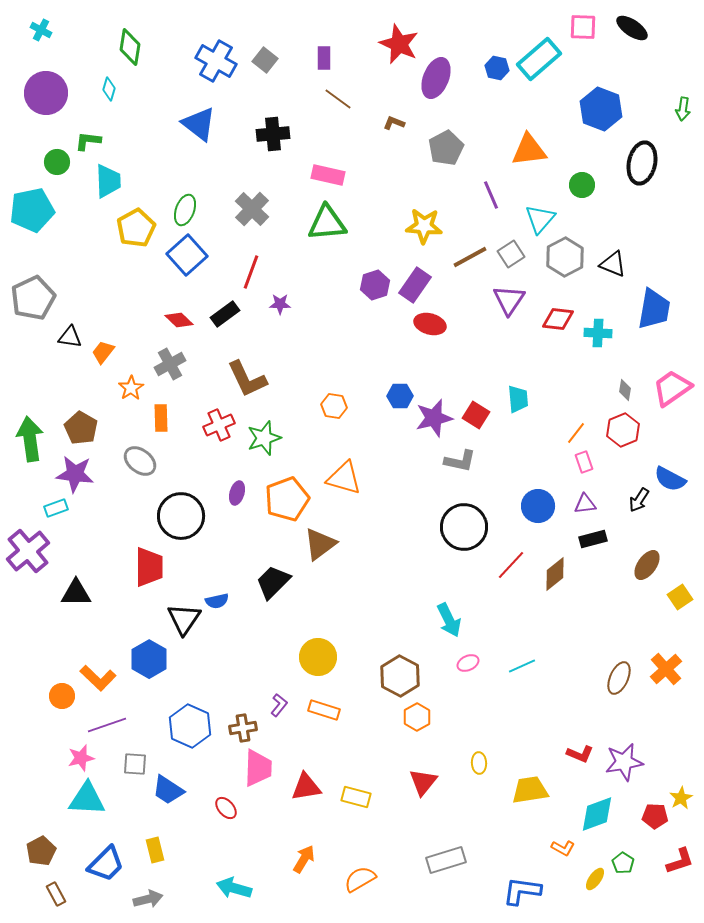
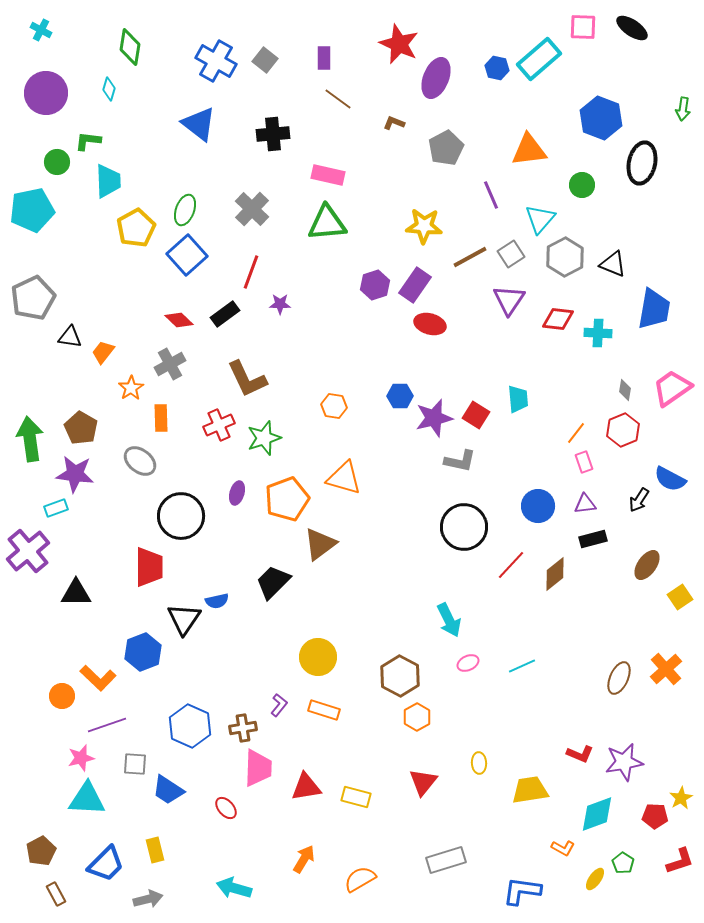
blue hexagon at (601, 109): moved 9 px down
blue hexagon at (149, 659): moved 6 px left, 7 px up; rotated 9 degrees clockwise
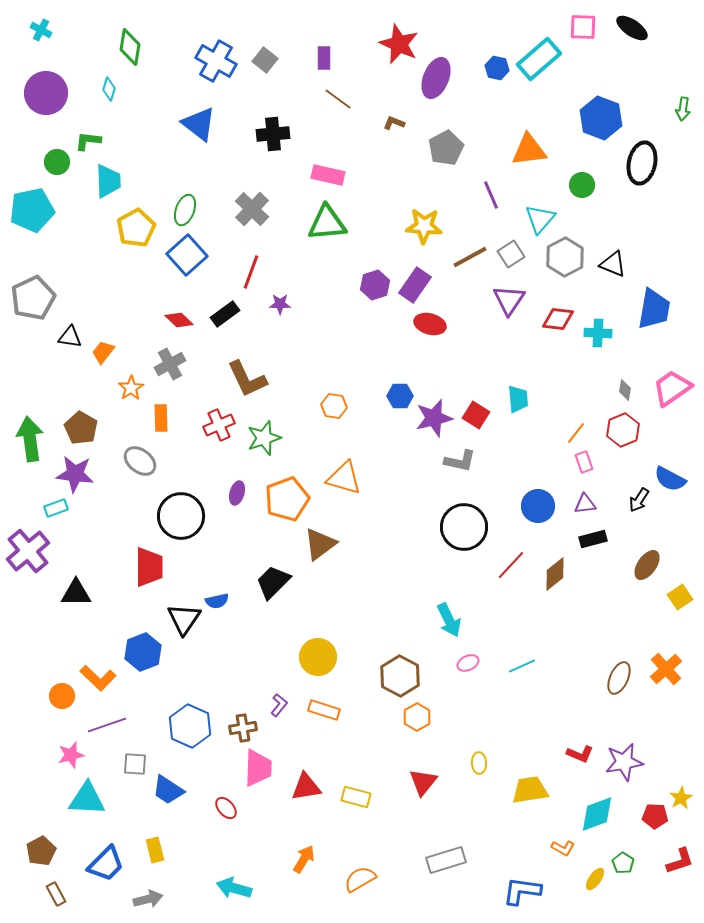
pink star at (81, 758): moved 10 px left, 3 px up
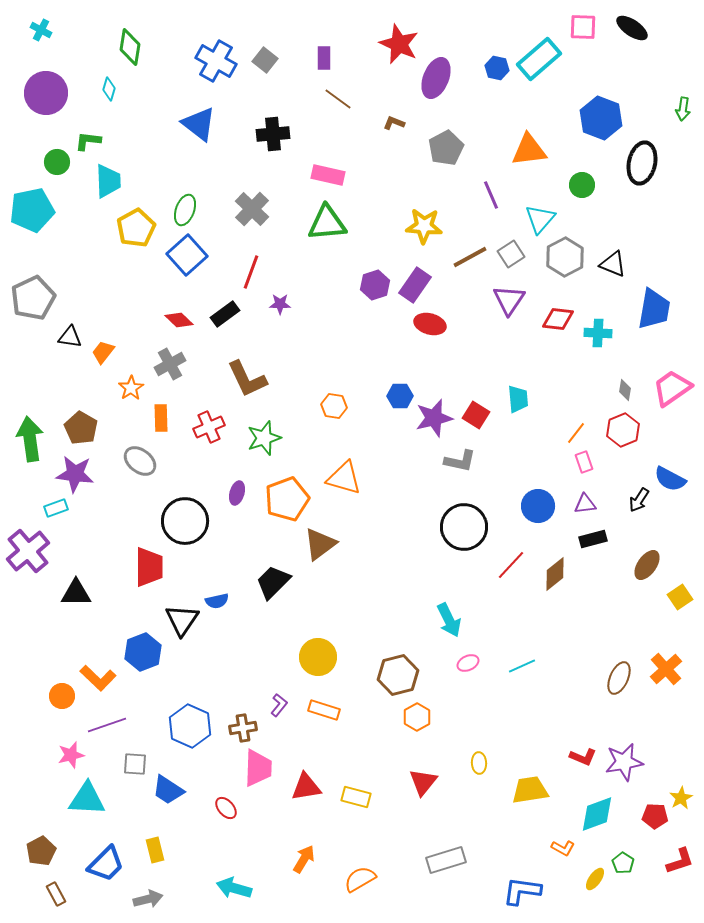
red cross at (219, 425): moved 10 px left, 2 px down
black circle at (181, 516): moved 4 px right, 5 px down
black triangle at (184, 619): moved 2 px left, 1 px down
brown hexagon at (400, 676): moved 2 px left, 1 px up; rotated 18 degrees clockwise
red L-shape at (580, 754): moved 3 px right, 3 px down
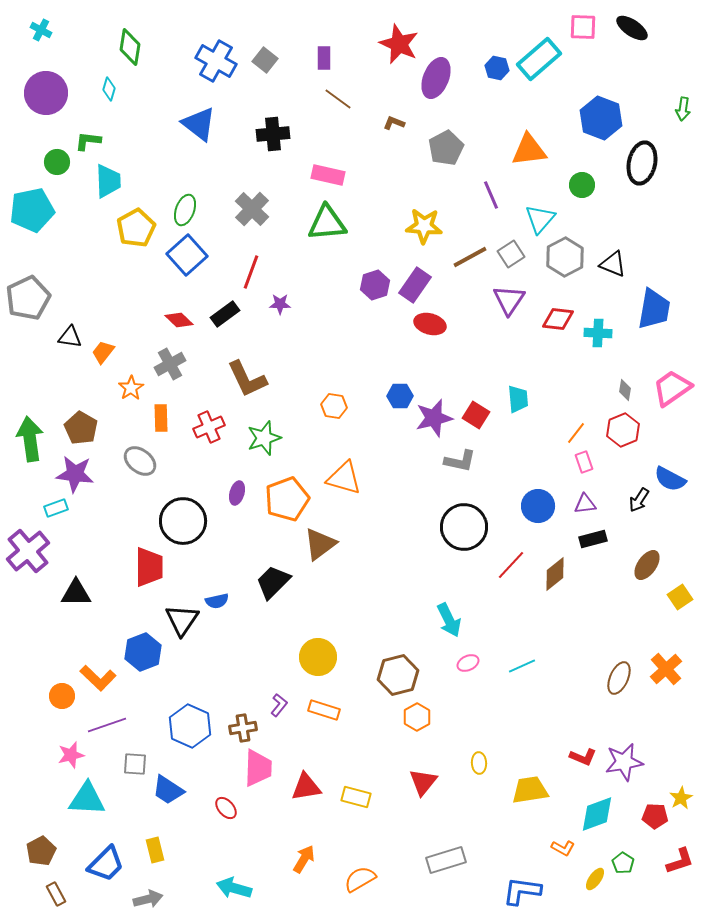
gray pentagon at (33, 298): moved 5 px left
black circle at (185, 521): moved 2 px left
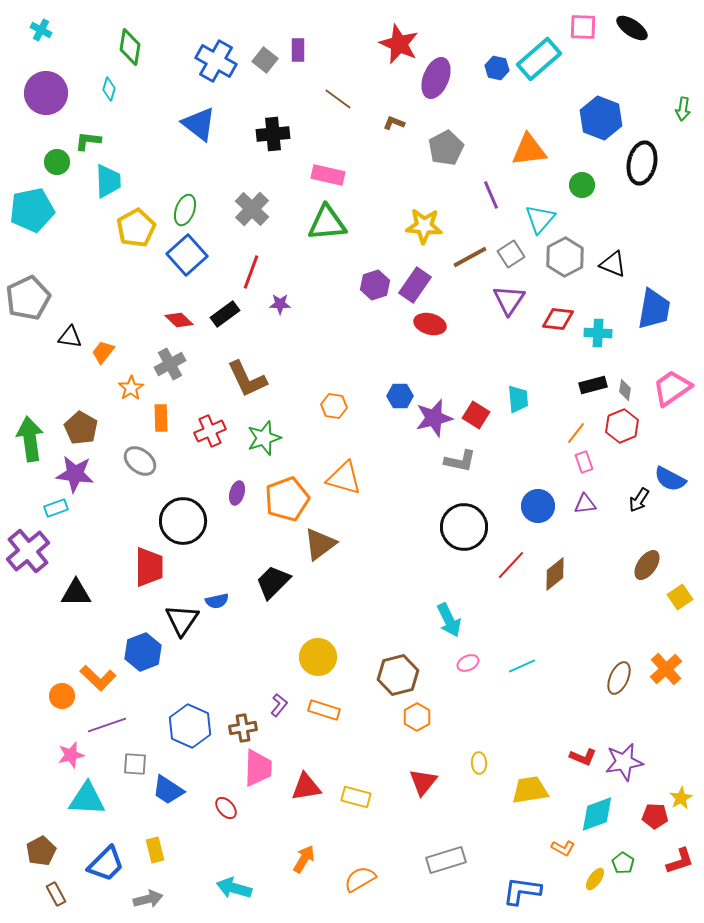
purple rectangle at (324, 58): moved 26 px left, 8 px up
red cross at (209, 427): moved 1 px right, 4 px down
red hexagon at (623, 430): moved 1 px left, 4 px up
black rectangle at (593, 539): moved 154 px up
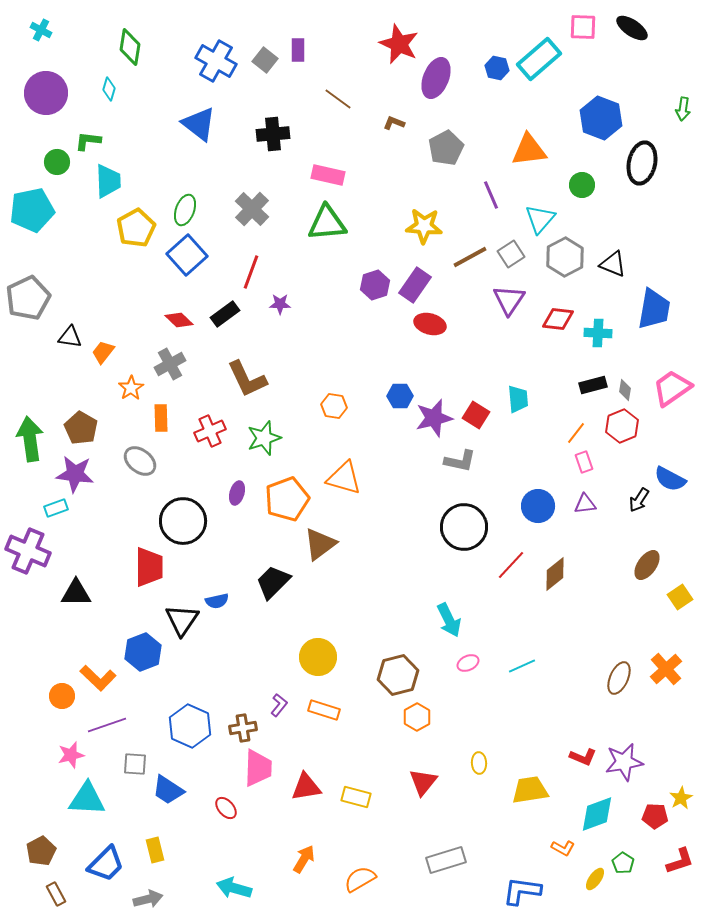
purple cross at (28, 551): rotated 27 degrees counterclockwise
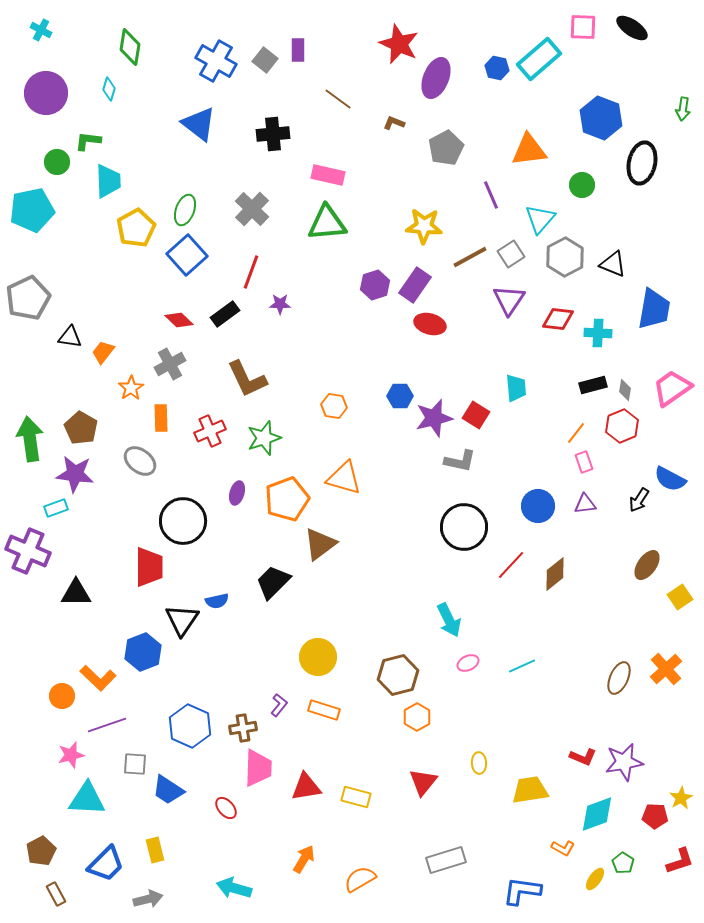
cyan trapezoid at (518, 399): moved 2 px left, 11 px up
